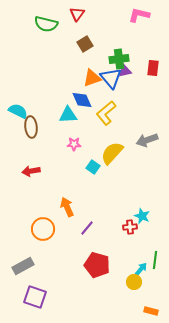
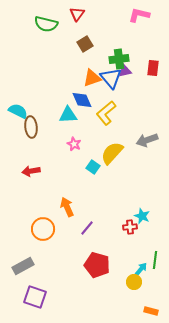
pink star: rotated 24 degrees clockwise
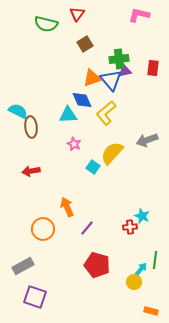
blue triangle: moved 2 px down
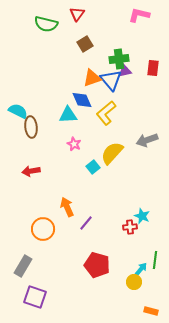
cyan square: rotated 16 degrees clockwise
purple line: moved 1 px left, 5 px up
gray rectangle: rotated 30 degrees counterclockwise
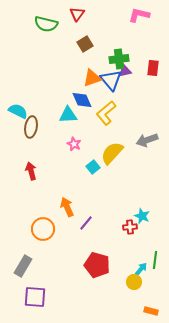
brown ellipse: rotated 15 degrees clockwise
red arrow: rotated 84 degrees clockwise
purple square: rotated 15 degrees counterclockwise
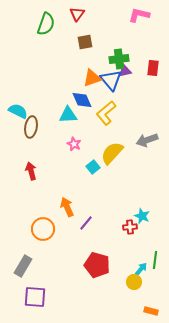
green semicircle: rotated 85 degrees counterclockwise
brown square: moved 2 px up; rotated 21 degrees clockwise
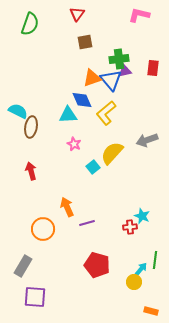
green semicircle: moved 16 px left
purple line: moved 1 px right; rotated 35 degrees clockwise
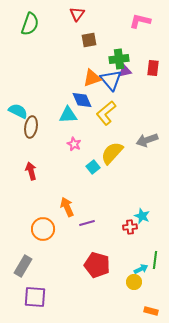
pink L-shape: moved 1 px right, 6 px down
brown square: moved 4 px right, 2 px up
cyan arrow: rotated 24 degrees clockwise
